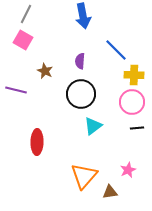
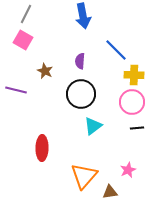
red ellipse: moved 5 px right, 6 px down
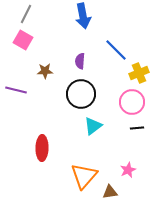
brown star: rotated 28 degrees counterclockwise
yellow cross: moved 5 px right, 2 px up; rotated 24 degrees counterclockwise
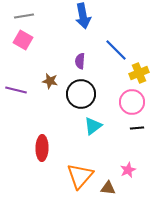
gray line: moved 2 px left, 2 px down; rotated 54 degrees clockwise
brown star: moved 5 px right, 10 px down; rotated 14 degrees clockwise
orange triangle: moved 4 px left
brown triangle: moved 2 px left, 4 px up; rotated 14 degrees clockwise
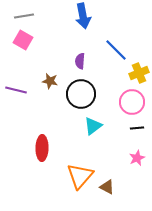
pink star: moved 9 px right, 12 px up
brown triangle: moved 1 px left, 1 px up; rotated 21 degrees clockwise
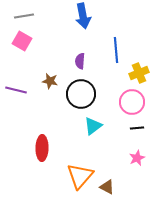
pink square: moved 1 px left, 1 px down
blue line: rotated 40 degrees clockwise
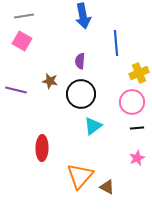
blue line: moved 7 px up
